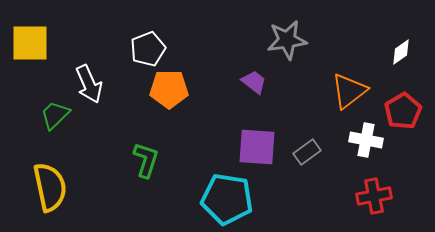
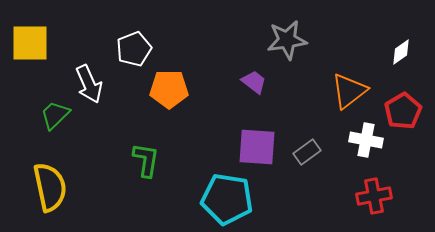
white pentagon: moved 14 px left
green L-shape: rotated 9 degrees counterclockwise
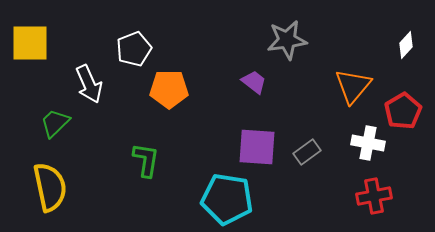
white diamond: moved 5 px right, 7 px up; rotated 12 degrees counterclockwise
orange triangle: moved 4 px right, 5 px up; rotated 12 degrees counterclockwise
green trapezoid: moved 8 px down
white cross: moved 2 px right, 3 px down
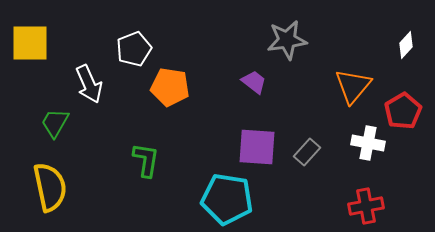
orange pentagon: moved 1 px right, 2 px up; rotated 9 degrees clockwise
green trapezoid: rotated 16 degrees counterclockwise
gray rectangle: rotated 12 degrees counterclockwise
red cross: moved 8 px left, 10 px down
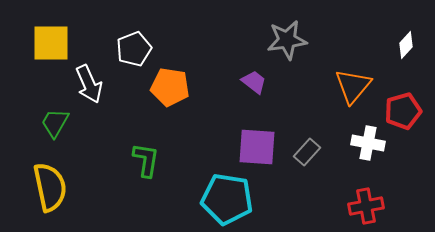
yellow square: moved 21 px right
red pentagon: rotated 15 degrees clockwise
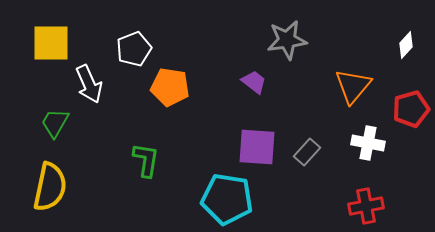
red pentagon: moved 8 px right, 2 px up
yellow semicircle: rotated 24 degrees clockwise
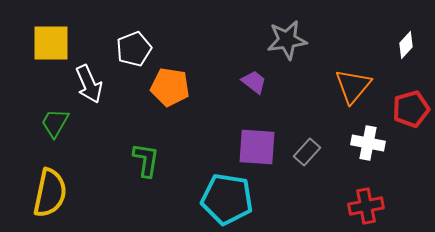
yellow semicircle: moved 6 px down
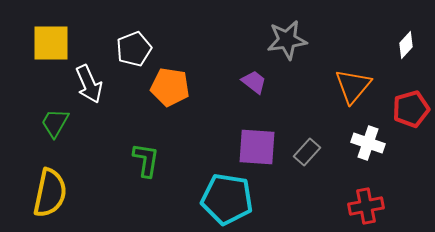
white cross: rotated 8 degrees clockwise
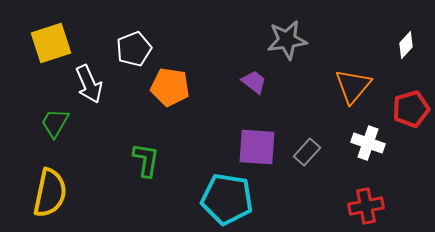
yellow square: rotated 18 degrees counterclockwise
